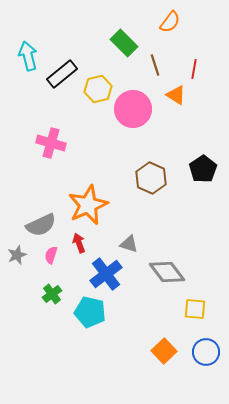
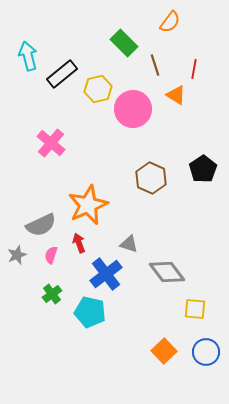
pink cross: rotated 24 degrees clockwise
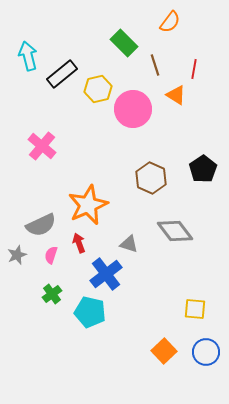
pink cross: moved 9 px left, 3 px down
gray diamond: moved 8 px right, 41 px up
